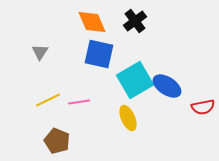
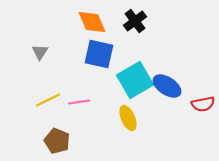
red semicircle: moved 3 px up
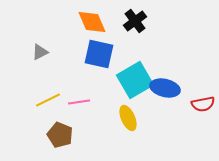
gray triangle: rotated 30 degrees clockwise
blue ellipse: moved 2 px left, 2 px down; rotated 20 degrees counterclockwise
brown pentagon: moved 3 px right, 6 px up
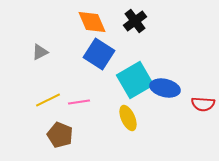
blue square: rotated 20 degrees clockwise
red semicircle: rotated 15 degrees clockwise
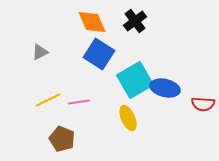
brown pentagon: moved 2 px right, 4 px down
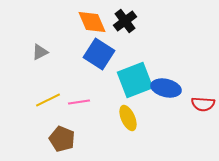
black cross: moved 10 px left
cyan square: rotated 9 degrees clockwise
blue ellipse: moved 1 px right
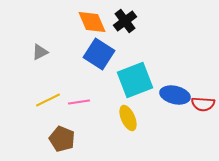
blue ellipse: moved 9 px right, 7 px down
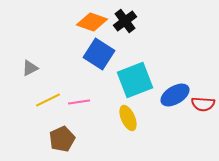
orange diamond: rotated 48 degrees counterclockwise
gray triangle: moved 10 px left, 16 px down
blue ellipse: rotated 44 degrees counterclockwise
brown pentagon: rotated 25 degrees clockwise
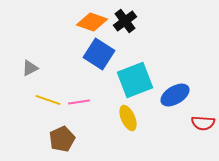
yellow line: rotated 45 degrees clockwise
red semicircle: moved 19 px down
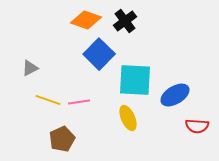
orange diamond: moved 6 px left, 2 px up
blue square: rotated 12 degrees clockwise
cyan square: rotated 24 degrees clockwise
red semicircle: moved 6 px left, 3 px down
